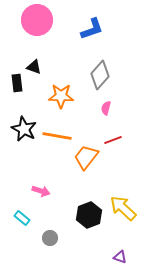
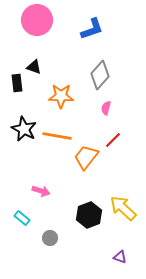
red line: rotated 24 degrees counterclockwise
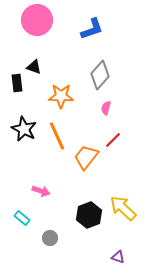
orange line: rotated 56 degrees clockwise
purple triangle: moved 2 px left
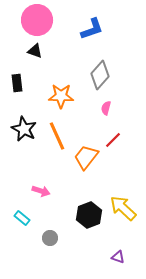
black triangle: moved 1 px right, 16 px up
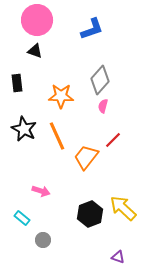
gray diamond: moved 5 px down
pink semicircle: moved 3 px left, 2 px up
black hexagon: moved 1 px right, 1 px up
gray circle: moved 7 px left, 2 px down
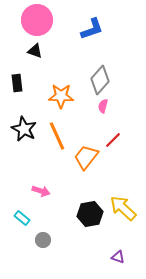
black hexagon: rotated 10 degrees clockwise
